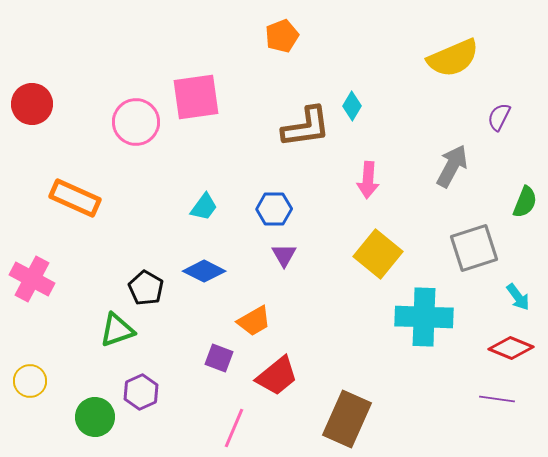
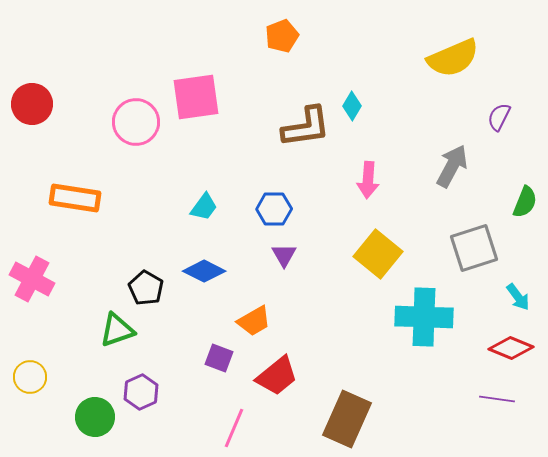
orange rectangle: rotated 15 degrees counterclockwise
yellow circle: moved 4 px up
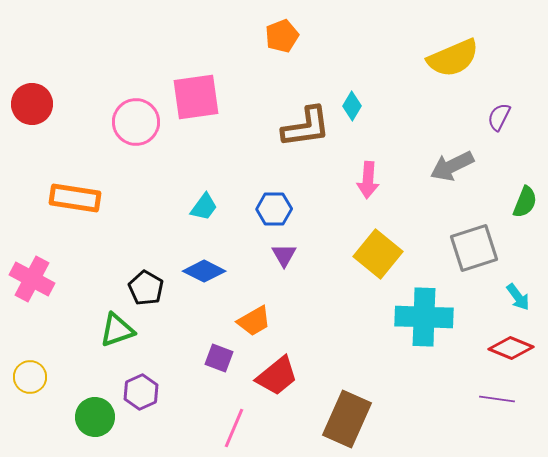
gray arrow: rotated 144 degrees counterclockwise
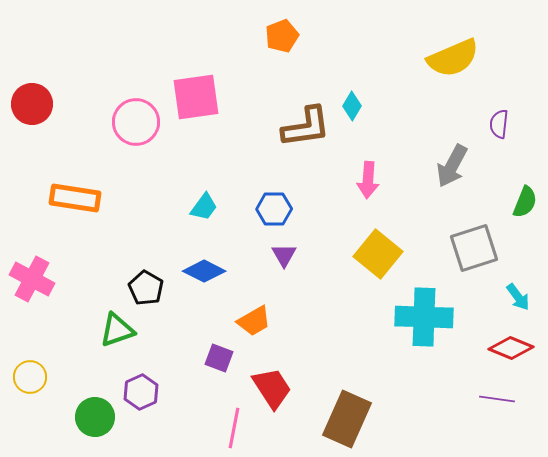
purple semicircle: moved 7 px down; rotated 20 degrees counterclockwise
gray arrow: rotated 36 degrees counterclockwise
red trapezoid: moved 5 px left, 12 px down; rotated 84 degrees counterclockwise
pink line: rotated 12 degrees counterclockwise
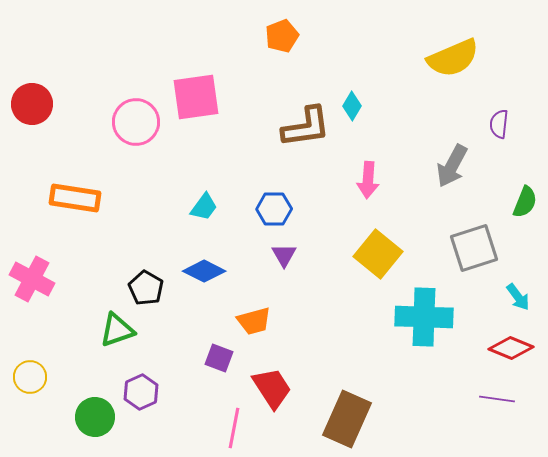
orange trapezoid: rotated 15 degrees clockwise
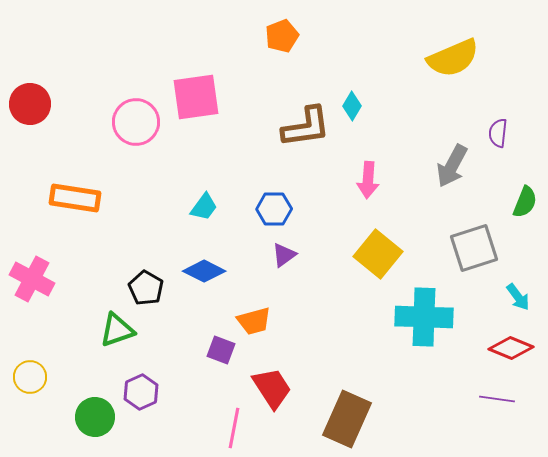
red circle: moved 2 px left
purple semicircle: moved 1 px left, 9 px down
purple triangle: rotated 24 degrees clockwise
purple square: moved 2 px right, 8 px up
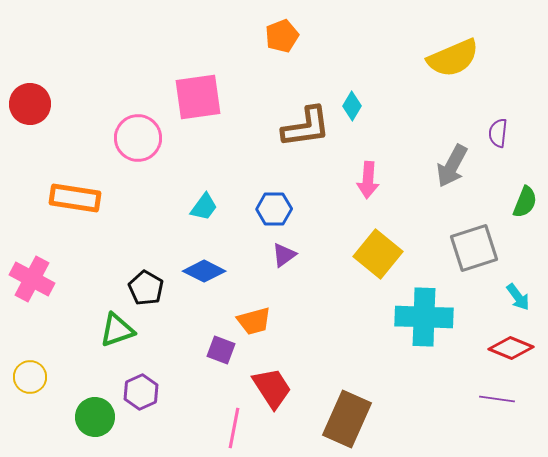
pink square: moved 2 px right
pink circle: moved 2 px right, 16 px down
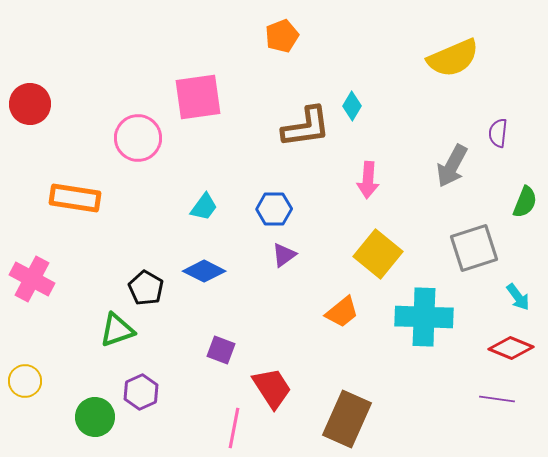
orange trapezoid: moved 88 px right, 9 px up; rotated 24 degrees counterclockwise
yellow circle: moved 5 px left, 4 px down
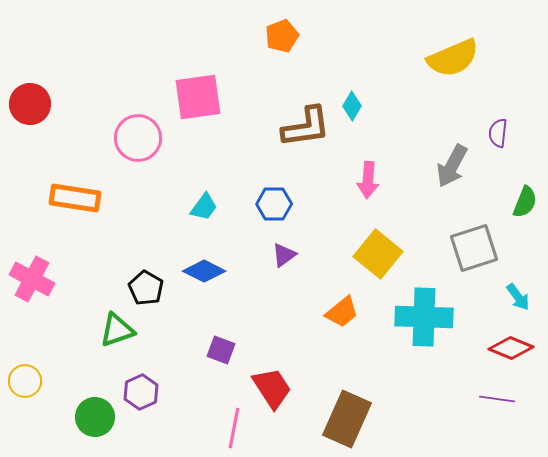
blue hexagon: moved 5 px up
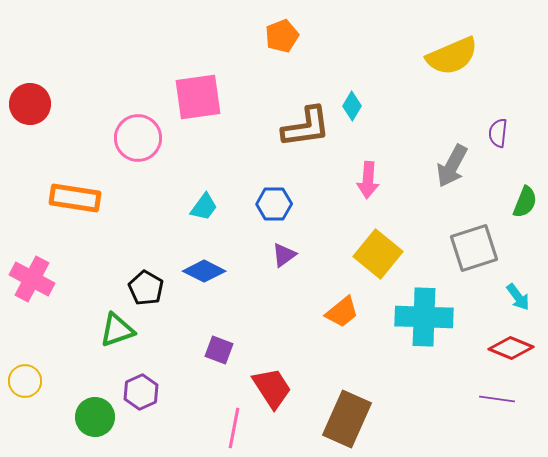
yellow semicircle: moved 1 px left, 2 px up
purple square: moved 2 px left
